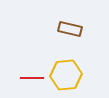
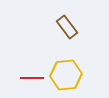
brown rectangle: moved 3 px left, 2 px up; rotated 40 degrees clockwise
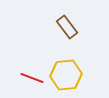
red line: rotated 20 degrees clockwise
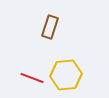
brown rectangle: moved 17 px left; rotated 55 degrees clockwise
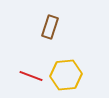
red line: moved 1 px left, 2 px up
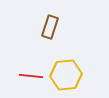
red line: rotated 15 degrees counterclockwise
